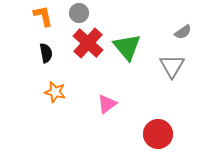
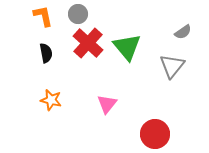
gray circle: moved 1 px left, 1 px down
gray triangle: rotated 8 degrees clockwise
orange star: moved 4 px left, 8 px down
pink triangle: rotated 15 degrees counterclockwise
red circle: moved 3 px left
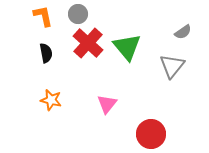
red circle: moved 4 px left
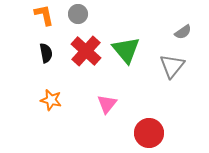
orange L-shape: moved 1 px right, 1 px up
red cross: moved 2 px left, 8 px down
green triangle: moved 1 px left, 3 px down
red circle: moved 2 px left, 1 px up
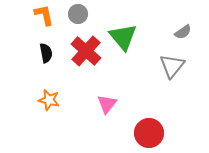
green triangle: moved 3 px left, 13 px up
orange star: moved 2 px left
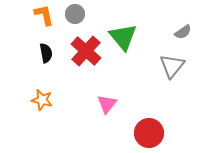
gray circle: moved 3 px left
orange star: moved 7 px left
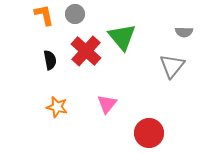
gray semicircle: moved 1 px right; rotated 36 degrees clockwise
green triangle: moved 1 px left
black semicircle: moved 4 px right, 7 px down
orange star: moved 15 px right, 7 px down
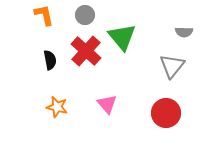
gray circle: moved 10 px right, 1 px down
pink triangle: rotated 20 degrees counterclockwise
red circle: moved 17 px right, 20 px up
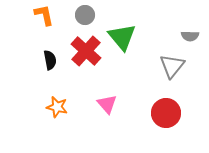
gray semicircle: moved 6 px right, 4 px down
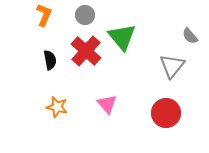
orange L-shape: rotated 35 degrees clockwise
gray semicircle: rotated 48 degrees clockwise
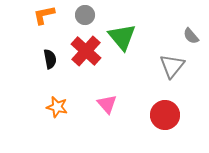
orange L-shape: rotated 125 degrees counterclockwise
gray semicircle: moved 1 px right
black semicircle: moved 1 px up
red circle: moved 1 px left, 2 px down
